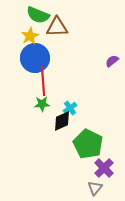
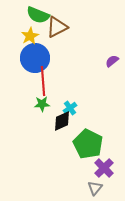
brown triangle: rotated 25 degrees counterclockwise
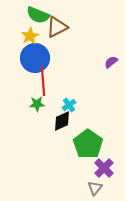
purple semicircle: moved 1 px left, 1 px down
green star: moved 5 px left
cyan cross: moved 1 px left, 3 px up
green pentagon: rotated 8 degrees clockwise
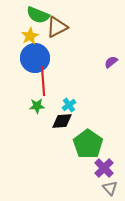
green star: moved 2 px down
black diamond: rotated 20 degrees clockwise
gray triangle: moved 15 px right; rotated 21 degrees counterclockwise
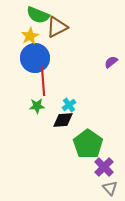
black diamond: moved 1 px right, 1 px up
purple cross: moved 1 px up
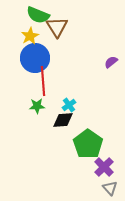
brown triangle: rotated 35 degrees counterclockwise
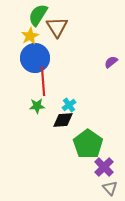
green semicircle: rotated 100 degrees clockwise
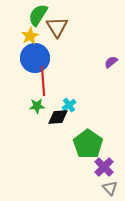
black diamond: moved 5 px left, 3 px up
